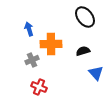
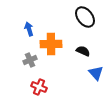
black semicircle: rotated 40 degrees clockwise
gray cross: moved 2 px left
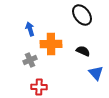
black ellipse: moved 3 px left, 2 px up
blue arrow: moved 1 px right
red cross: rotated 21 degrees counterclockwise
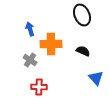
black ellipse: rotated 15 degrees clockwise
gray cross: rotated 32 degrees counterclockwise
blue triangle: moved 5 px down
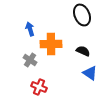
blue triangle: moved 6 px left, 5 px up; rotated 14 degrees counterclockwise
red cross: rotated 21 degrees clockwise
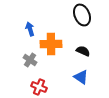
blue triangle: moved 9 px left, 4 px down
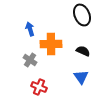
blue triangle: rotated 21 degrees clockwise
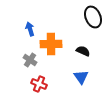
black ellipse: moved 11 px right, 2 px down
red cross: moved 3 px up
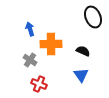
blue triangle: moved 2 px up
